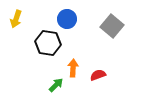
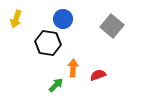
blue circle: moved 4 px left
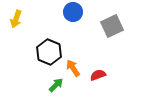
blue circle: moved 10 px right, 7 px up
gray square: rotated 25 degrees clockwise
black hexagon: moved 1 px right, 9 px down; rotated 15 degrees clockwise
orange arrow: rotated 36 degrees counterclockwise
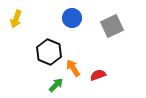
blue circle: moved 1 px left, 6 px down
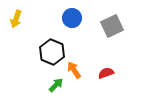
black hexagon: moved 3 px right
orange arrow: moved 1 px right, 2 px down
red semicircle: moved 8 px right, 2 px up
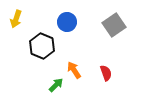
blue circle: moved 5 px left, 4 px down
gray square: moved 2 px right, 1 px up; rotated 10 degrees counterclockwise
black hexagon: moved 10 px left, 6 px up
red semicircle: rotated 91 degrees clockwise
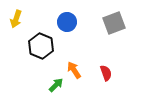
gray square: moved 2 px up; rotated 15 degrees clockwise
black hexagon: moved 1 px left
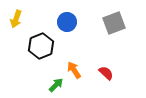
black hexagon: rotated 15 degrees clockwise
red semicircle: rotated 28 degrees counterclockwise
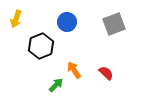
gray square: moved 1 px down
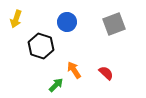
black hexagon: rotated 20 degrees counterclockwise
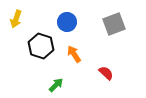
orange arrow: moved 16 px up
